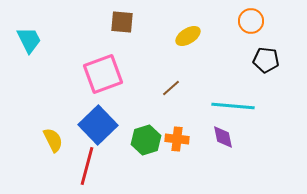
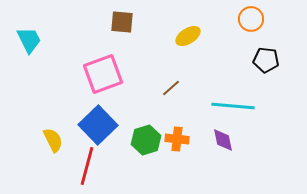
orange circle: moved 2 px up
purple diamond: moved 3 px down
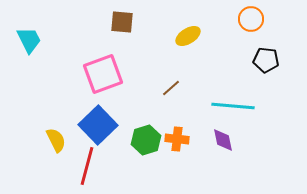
yellow semicircle: moved 3 px right
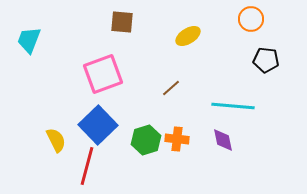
cyan trapezoid: rotated 132 degrees counterclockwise
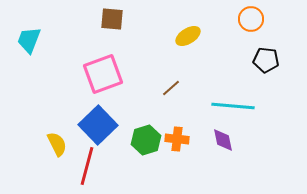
brown square: moved 10 px left, 3 px up
yellow semicircle: moved 1 px right, 4 px down
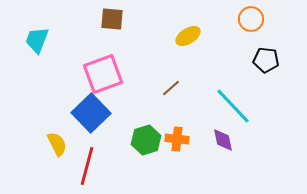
cyan trapezoid: moved 8 px right
cyan line: rotated 42 degrees clockwise
blue square: moved 7 px left, 12 px up
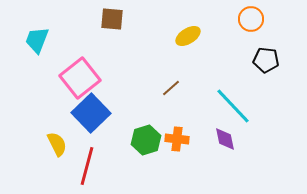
pink square: moved 23 px left, 4 px down; rotated 18 degrees counterclockwise
purple diamond: moved 2 px right, 1 px up
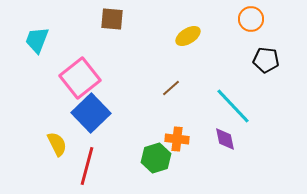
green hexagon: moved 10 px right, 18 px down
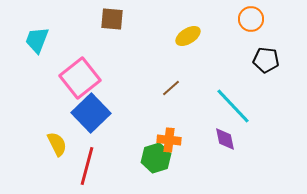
orange cross: moved 8 px left, 1 px down
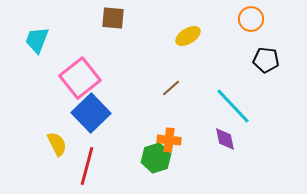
brown square: moved 1 px right, 1 px up
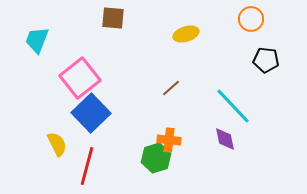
yellow ellipse: moved 2 px left, 2 px up; rotated 15 degrees clockwise
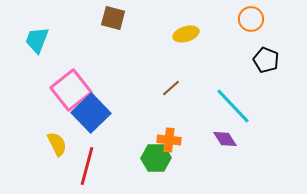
brown square: rotated 10 degrees clockwise
black pentagon: rotated 15 degrees clockwise
pink square: moved 9 px left, 12 px down
purple diamond: rotated 20 degrees counterclockwise
green hexagon: rotated 16 degrees clockwise
